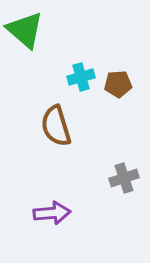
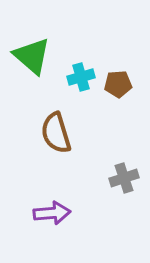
green triangle: moved 7 px right, 26 px down
brown semicircle: moved 7 px down
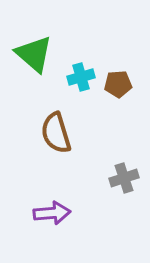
green triangle: moved 2 px right, 2 px up
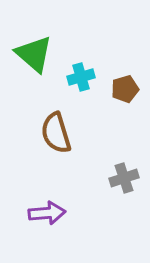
brown pentagon: moved 7 px right, 5 px down; rotated 12 degrees counterclockwise
purple arrow: moved 5 px left
